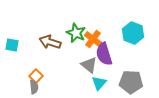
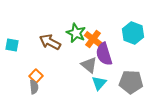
brown arrow: rotated 10 degrees clockwise
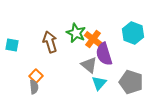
brown arrow: rotated 45 degrees clockwise
gray pentagon: rotated 15 degrees clockwise
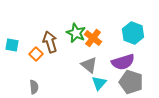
orange cross: moved 1 px up
purple semicircle: moved 19 px right, 8 px down; rotated 90 degrees counterclockwise
orange square: moved 22 px up
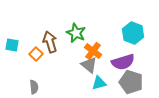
orange cross: moved 13 px down
cyan triangle: rotated 35 degrees clockwise
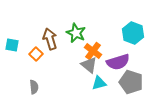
brown arrow: moved 3 px up
purple semicircle: moved 5 px left
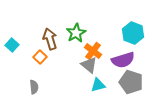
green star: rotated 18 degrees clockwise
cyan square: rotated 32 degrees clockwise
orange square: moved 4 px right, 3 px down
purple semicircle: moved 5 px right, 2 px up
cyan triangle: moved 1 px left, 2 px down
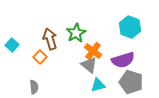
cyan hexagon: moved 3 px left, 6 px up
